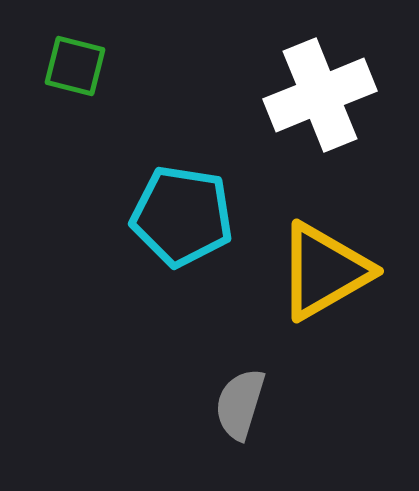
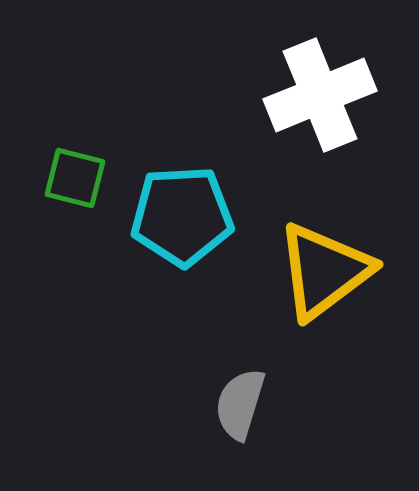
green square: moved 112 px down
cyan pentagon: rotated 12 degrees counterclockwise
yellow triangle: rotated 7 degrees counterclockwise
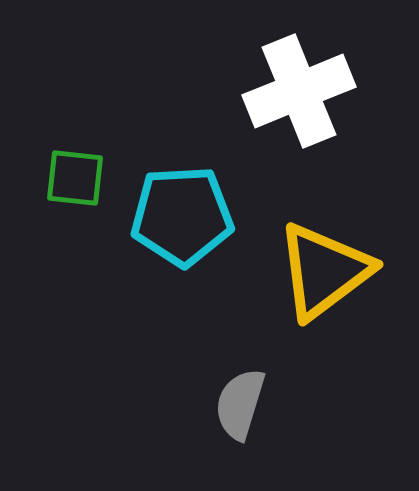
white cross: moved 21 px left, 4 px up
green square: rotated 8 degrees counterclockwise
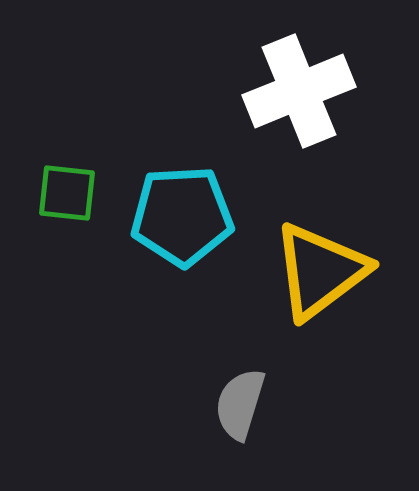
green square: moved 8 px left, 15 px down
yellow triangle: moved 4 px left
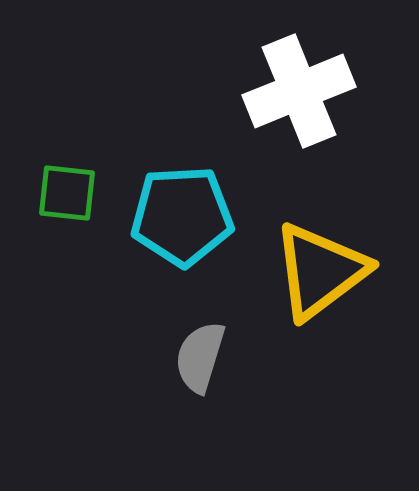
gray semicircle: moved 40 px left, 47 px up
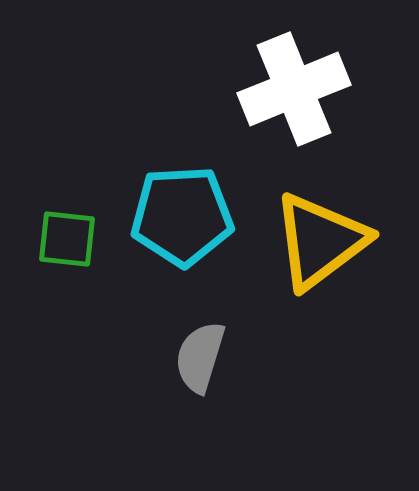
white cross: moved 5 px left, 2 px up
green square: moved 46 px down
yellow triangle: moved 30 px up
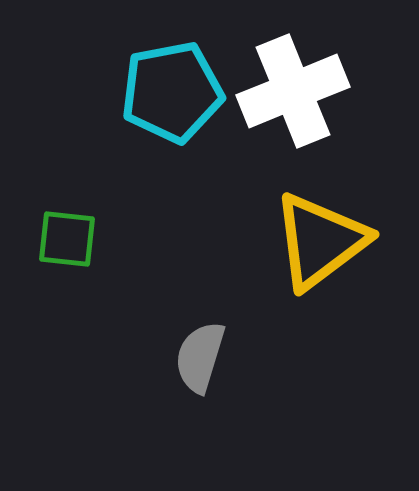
white cross: moved 1 px left, 2 px down
cyan pentagon: moved 10 px left, 124 px up; rotated 8 degrees counterclockwise
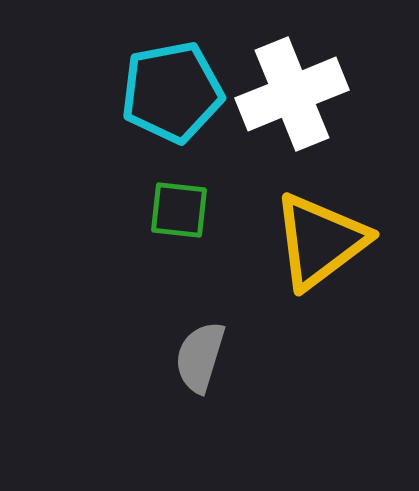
white cross: moved 1 px left, 3 px down
green square: moved 112 px right, 29 px up
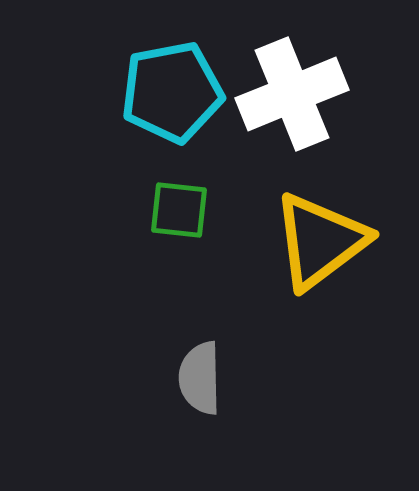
gray semicircle: moved 21 px down; rotated 18 degrees counterclockwise
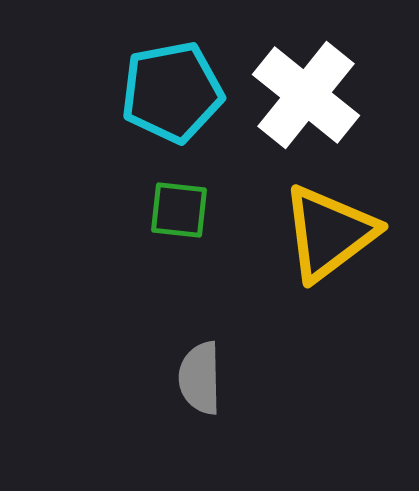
white cross: moved 14 px right, 1 px down; rotated 29 degrees counterclockwise
yellow triangle: moved 9 px right, 8 px up
